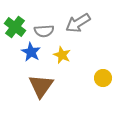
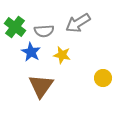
yellow star: rotated 12 degrees counterclockwise
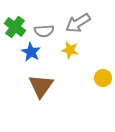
yellow star: moved 8 px right, 5 px up
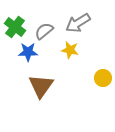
gray semicircle: rotated 144 degrees clockwise
blue star: moved 3 px left; rotated 30 degrees counterclockwise
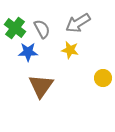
green cross: moved 1 px down
gray semicircle: moved 2 px left, 2 px up; rotated 102 degrees clockwise
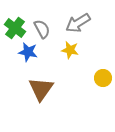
blue star: rotated 12 degrees clockwise
brown triangle: moved 3 px down
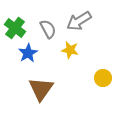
gray arrow: moved 1 px right, 2 px up
gray semicircle: moved 6 px right
blue star: moved 1 px down; rotated 30 degrees clockwise
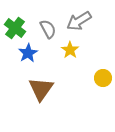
yellow star: rotated 24 degrees clockwise
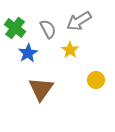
yellow circle: moved 7 px left, 2 px down
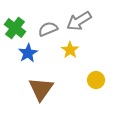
gray semicircle: rotated 84 degrees counterclockwise
